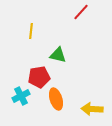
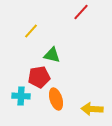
yellow line: rotated 35 degrees clockwise
green triangle: moved 6 px left
cyan cross: rotated 30 degrees clockwise
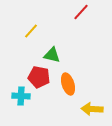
red pentagon: rotated 20 degrees clockwise
orange ellipse: moved 12 px right, 15 px up
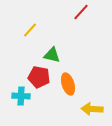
yellow line: moved 1 px left, 1 px up
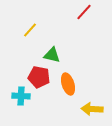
red line: moved 3 px right
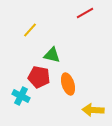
red line: moved 1 px right, 1 px down; rotated 18 degrees clockwise
cyan cross: rotated 24 degrees clockwise
yellow arrow: moved 1 px right, 1 px down
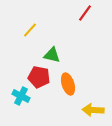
red line: rotated 24 degrees counterclockwise
